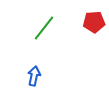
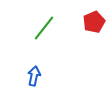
red pentagon: rotated 20 degrees counterclockwise
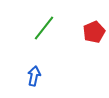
red pentagon: moved 10 px down
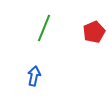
green line: rotated 16 degrees counterclockwise
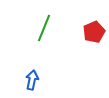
blue arrow: moved 2 px left, 4 px down
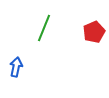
blue arrow: moved 16 px left, 13 px up
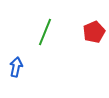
green line: moved 1 px right, 4 px down
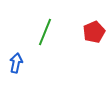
blue arrow: moved 4 px up
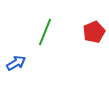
blue arrow: rotated 48 degrees clockwise
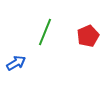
red pentagon: moved 6 px left, 4 px down
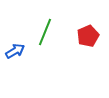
blue arrow: moved 1 px left, 12 px up
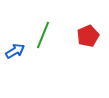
green line: moved 2 px left, 3 px down
